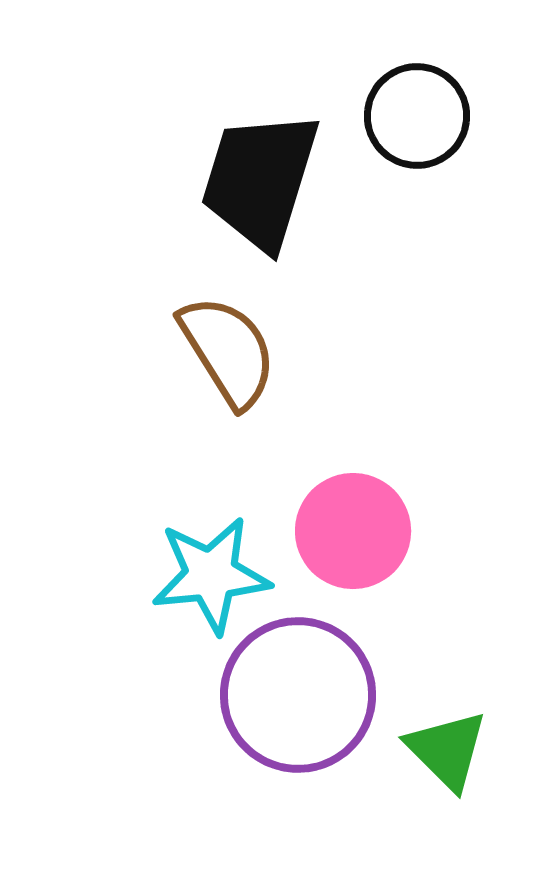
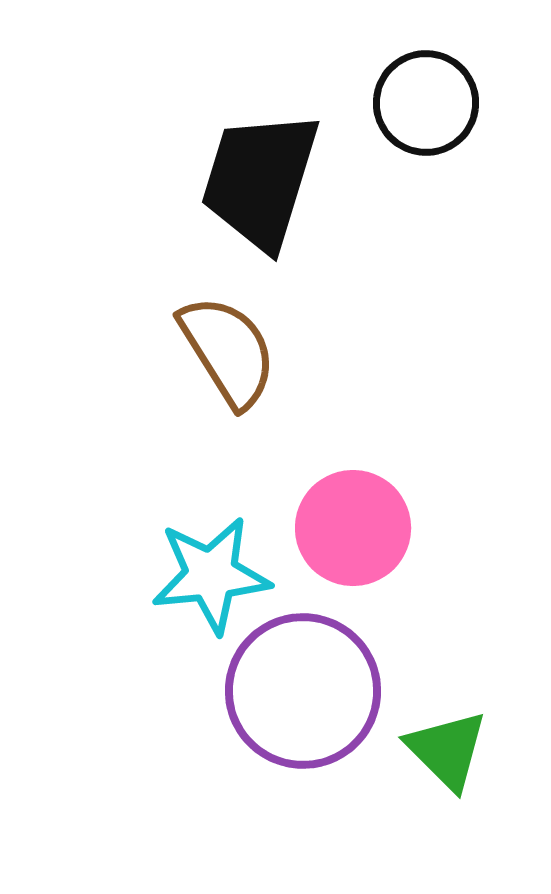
black circle: moved 9 px right, 13 px up
pink circle: moved 3 px up
purple circle: moved 5 px right, 4 px up
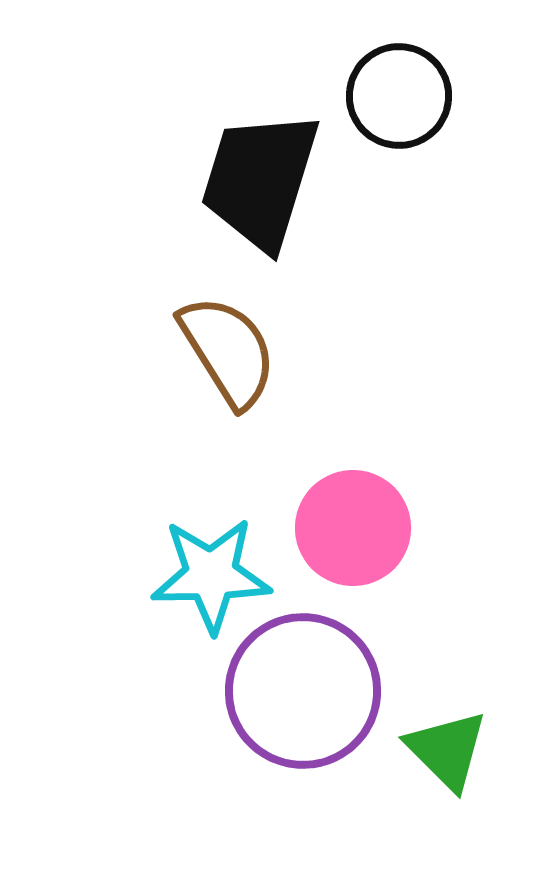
black circle: moved 27 px left, 7 px up
cyan star: rotated 5 degrees clockwise
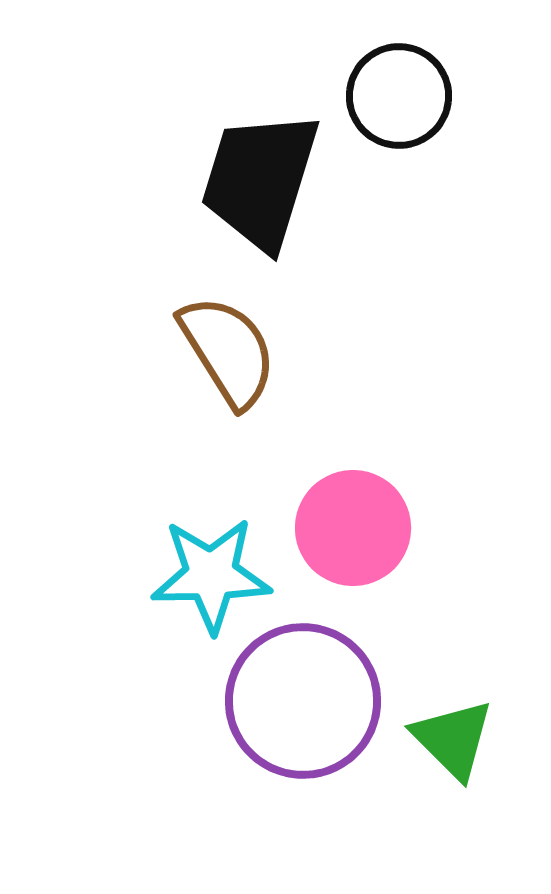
purple circle: moved 10 px down
green triangle: moved 6 px right, 11 px up
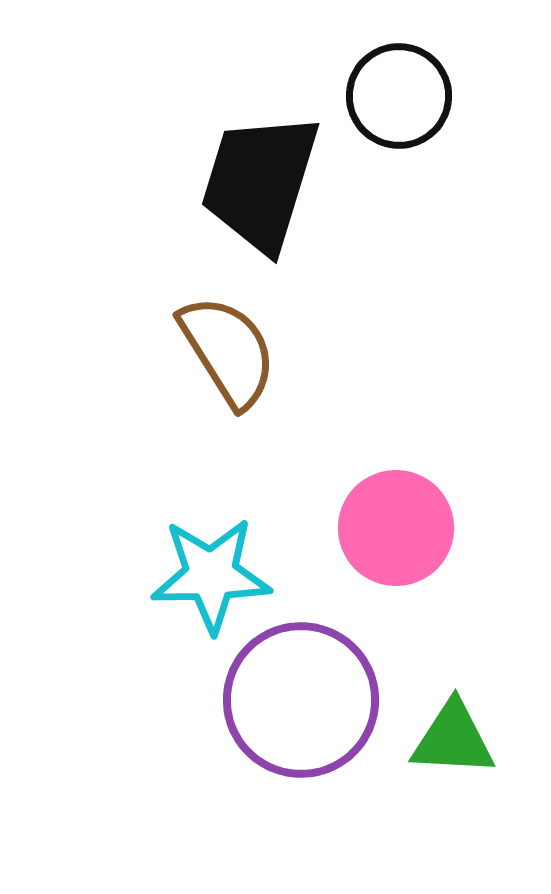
black trapezoid: moved 2 px down
pink circle: moved 43 px right
purple circle: moved 2 px left, 1 px up
green triangle: rotated 42 degrees counterclockwise
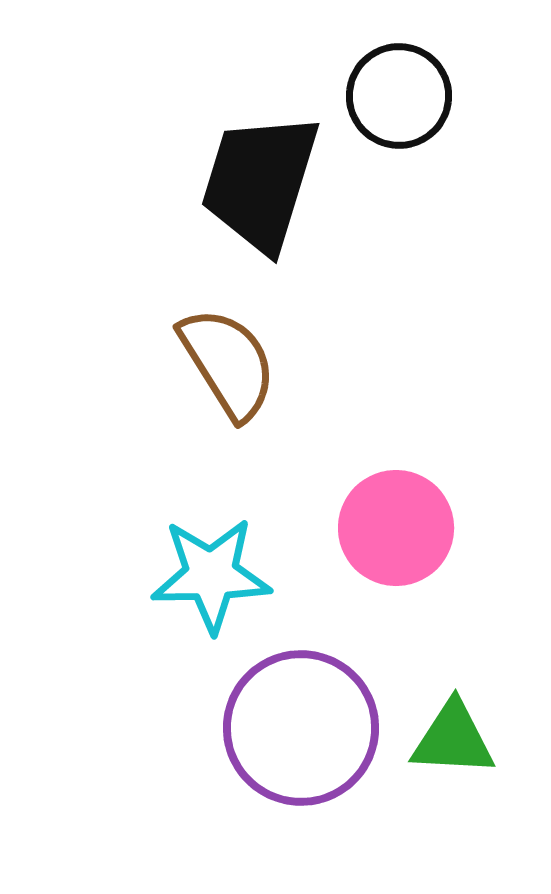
brown semicircle: moved 12 px down
purple circle: moved 28 px down
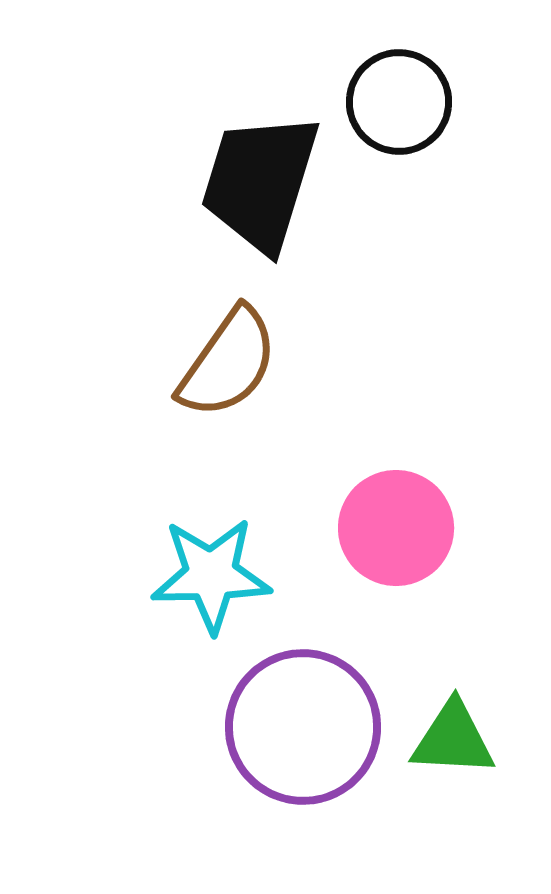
black circle: moved 6 px down
brown semicircle: rotated 67 degrees clockwise
purple circle: moved 2 px right, 1 px up
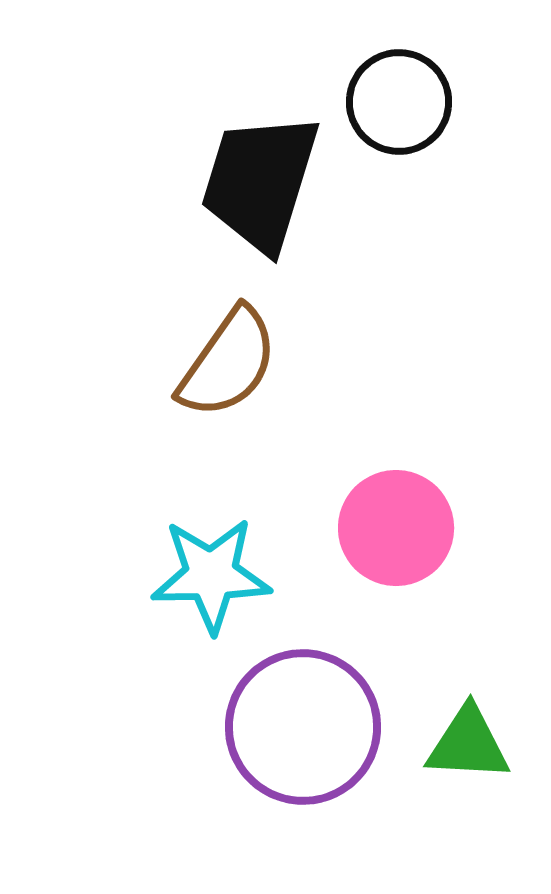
green triangle: moved 15 px right, 5 px down
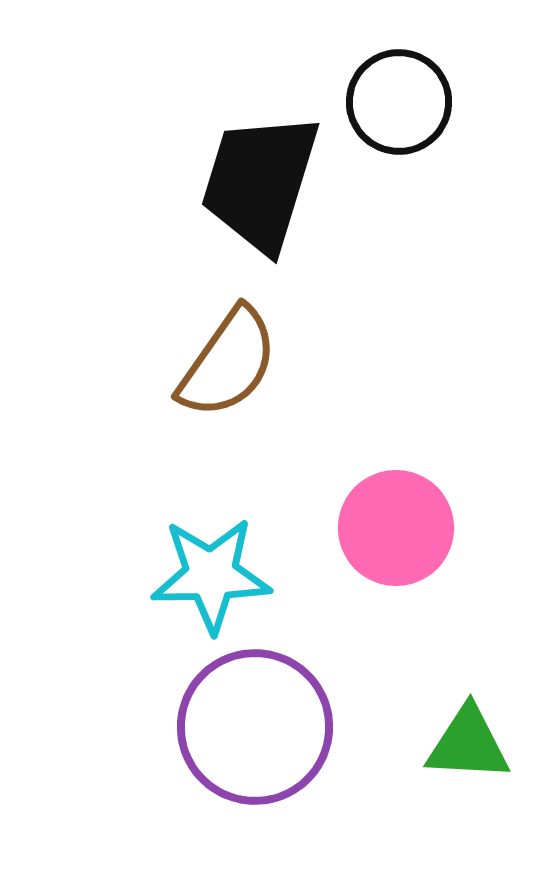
purple circle: moved 48 px left
